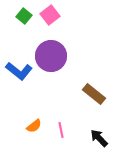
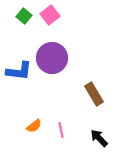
purple circle: moved 1 px right, 2 px down
blue L-shape: rotated 32 degrees counterclockwise
brown rectangle: rotated 20 degrees clockwise
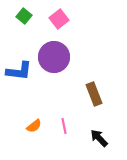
pink square: moved 9 px right, 4 px down
purple circle: moved 2 px right, 1 px up
brown rectangle: rotated 10 degrees clockwise
pink line: moved 3 px right, 4 px up
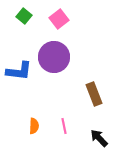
orange semicircle: rotated 49 degrees counterclockwise
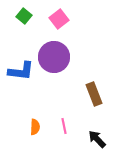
blue L-shape: moved 2 px right
orange semicircle: moved 1 px right, 1 px down
black arrow: moved 2 px left, 1 px down
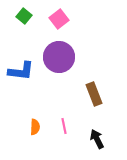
purple circle: moved 5 px right
black arrow: rotated 18 degrees clockwise
